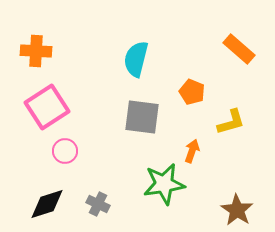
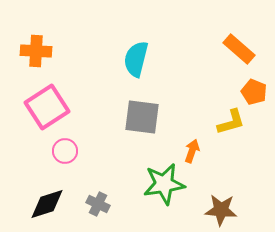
orange pentagon: moved 62 px right
brown star: moved 16 px left; rotated 28 degrees counterclockwise
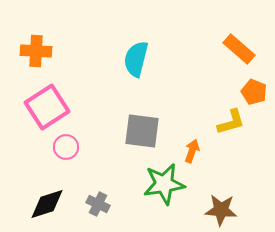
gray square: moved 14 px down
pink circle: moved 1 px right, 4 px up
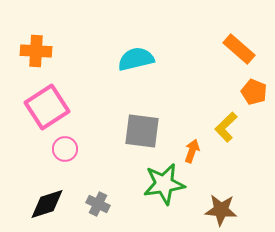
cyan semicircle: rotated 63 degrees clockwise
yellow L-shape: moved 5 px left, 5 px down; rotated 152 degrees clockwise
pink circle: moved 1 px left, 2 px down
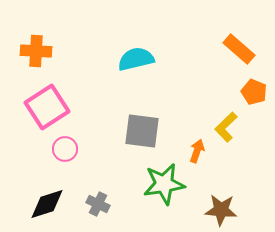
orange arrow: moved 5 px right
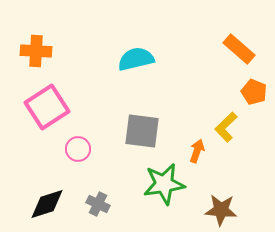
pink circle: moved 13 px right
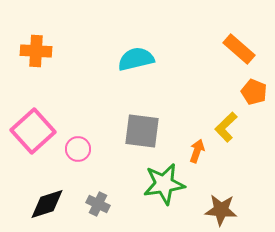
pink square: moved 14 px left, 24 px down; rotated 9 degrees counterclockwise
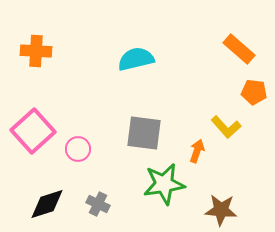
orange pentagon: rotated 15 degrees counterclockwise
yellow L-shape: rotated 88 degrees counterclockwise
gray square: moved 2 px right, 2 px down
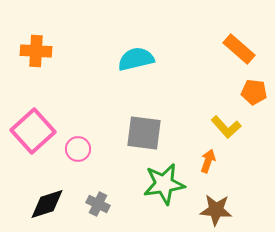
orange arrow: moved 11 px right, 10 px down
brown star: moved 5 px left
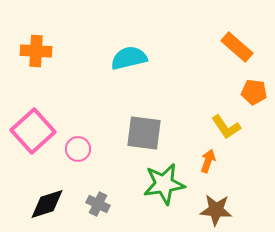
orange rectangle: moved 2 px left, 2 px up
cyan semicircle: moved 7 px left, 1 px up
yellow L-shape: rotated 8 degrees clockwise
